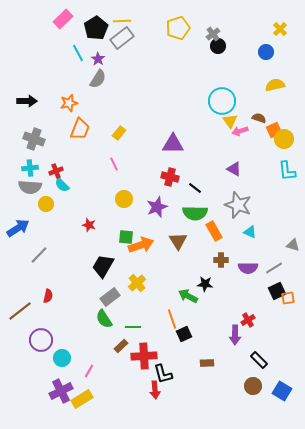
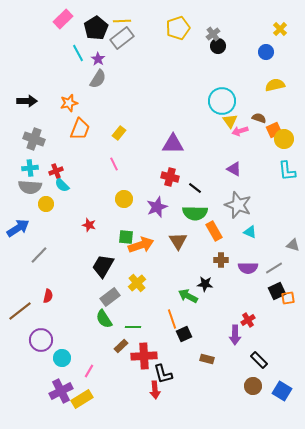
brown rectangle at (207, 363): moved 4 px up; rotated 16 degrees clockwise
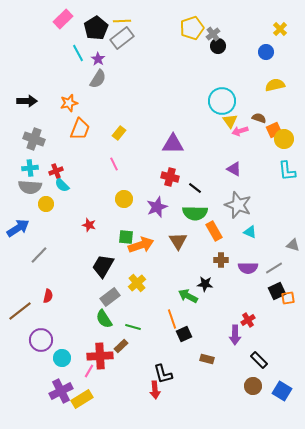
yellow pentagon at (178, 28): moved 14 px right
green line at (133, 327): rotated 14 degrees clockwise
red cross at (144, 356): moved 44 px left
